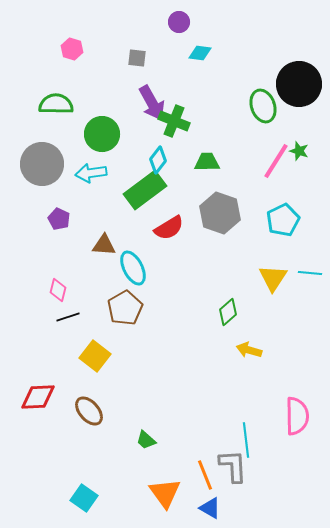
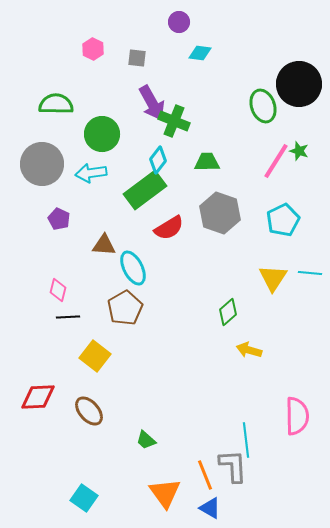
pink hexagon at (72, 49): moved 21 px right; rotated 10 degrees clockwise
black line at (68, 317): rotated 15 degrees clockwise
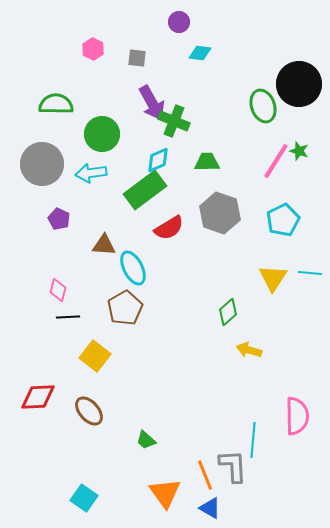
cyan diamond at (158, 160): rotated 28 degrees clockwise
cyan line at (246, 440): moved 7 px right; rotated 12 degrees clockwise
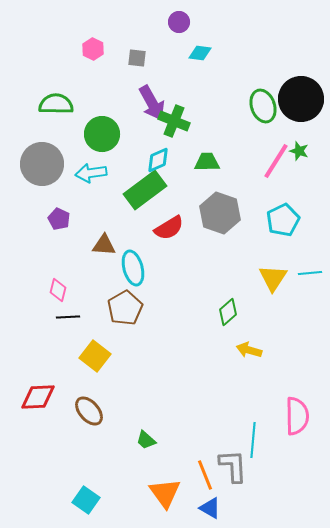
black circle at (299, 84): moved 2 px right, 15 px down
cyan ellipse at (133, 268): rotated 12 degrees clockwise
cyan line at (310, 273): rotated 10 degrees counterclockwise
cyan square at (84, 498): moved 2 px right, 2 px down
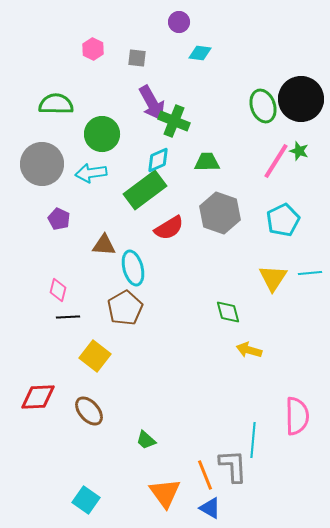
green diamond at (228, 312): rotated 64 degrees counterclockwise
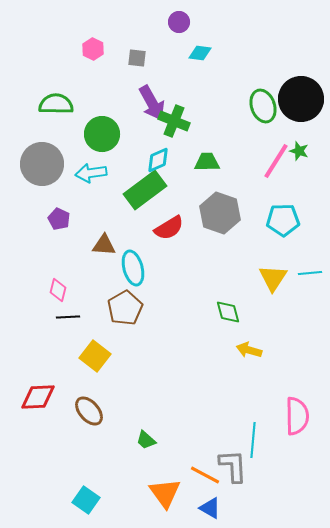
cyan pentagon at (283, 220): rotated 24 degrees clockwise
orange line at (205, 475): rotated 40 degrees counterclockwise
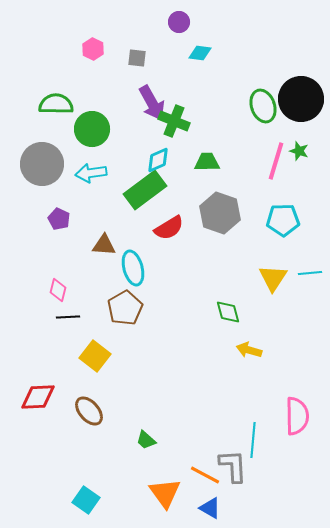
green circle at (102, 134): moved 10 px left, 5 px up
pink line at (276, 161): rotated 15 degrees counterclockwise
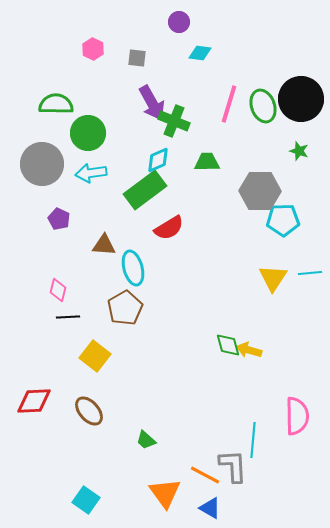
green circle at (92, 129): moved 4 px left, 4 px down
pink line at (276, 161): moved 47 px left, 57 px up
gray hexagon at (220, 213): moved 40 px right, 22 px up; rotated 18 degrees counterclockwise
green diamond at (228, 312): moved 33 px down
red diamond at (38, 397): moved 4 px left, 4 px down
